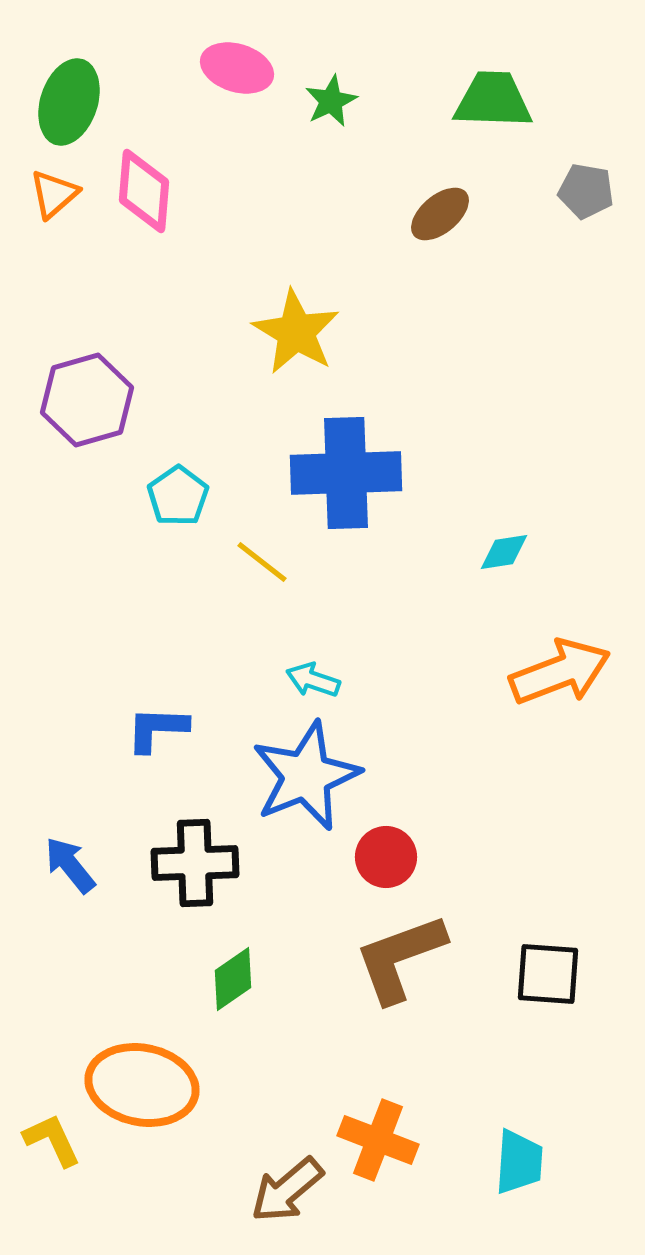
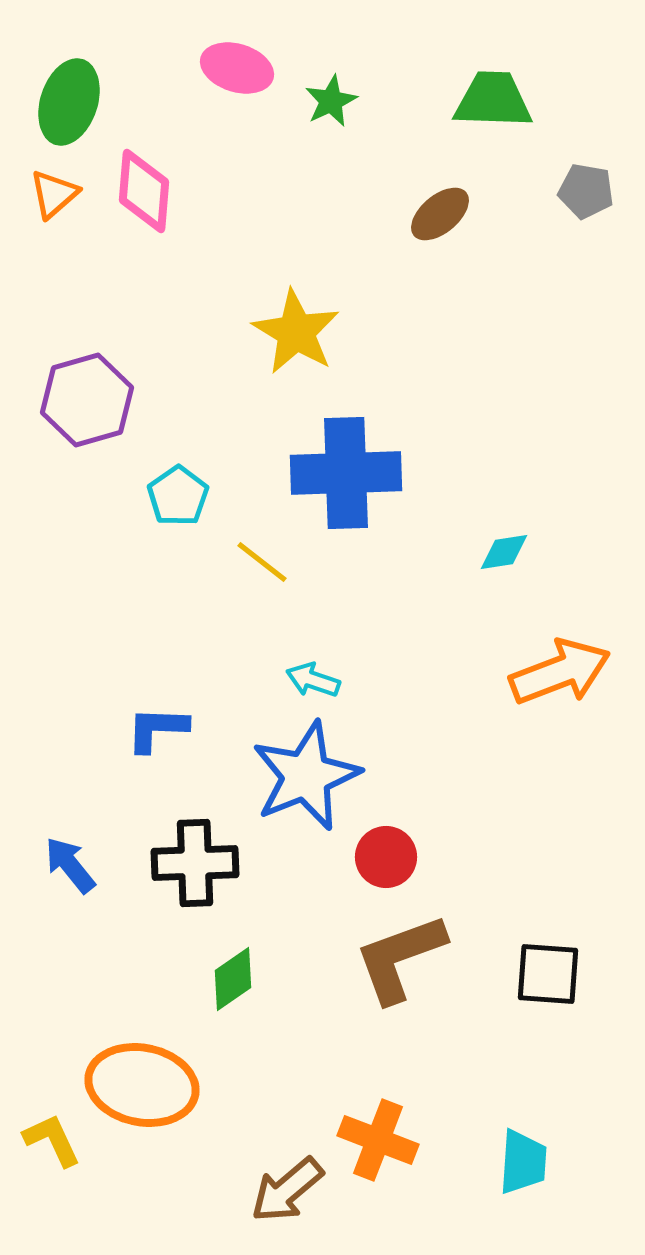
cyan trapezoid: moved 4 px right
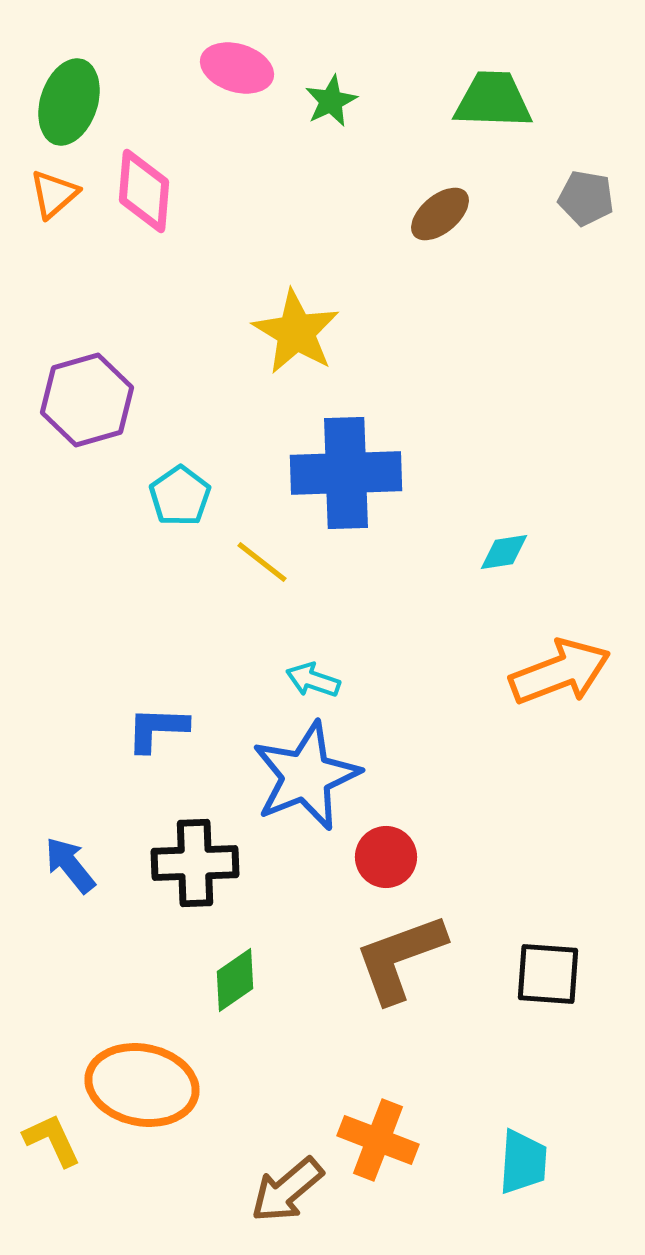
gray pentagon: moved 7 px down
cyan pentagon: moved 2 px right
green diamond: moved 2 px right, 1 px down
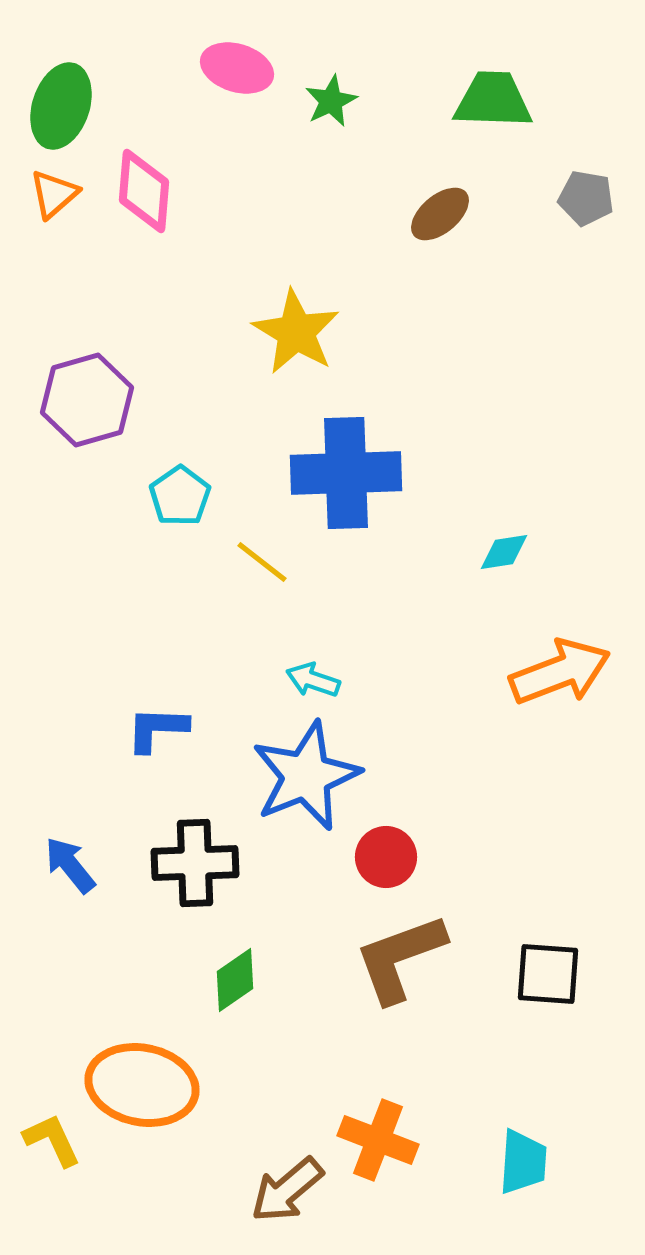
green ellipse: moved 8 px left, 4 px down
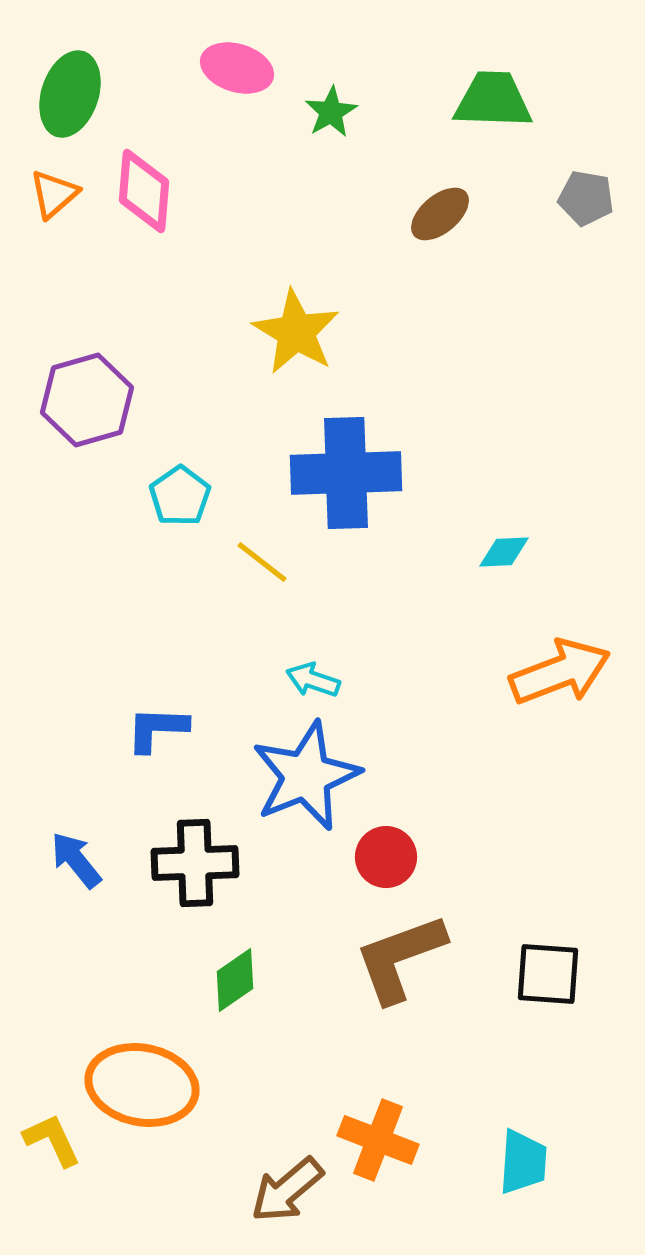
green star: moved 11 px down; rotated 4 degrees counterclockwise
green ellipse: moved 9 px right, 12 px up
cyan diamond: rotated 6 degrees clockwise
blue arrow: moved 6 px right, 5 px up
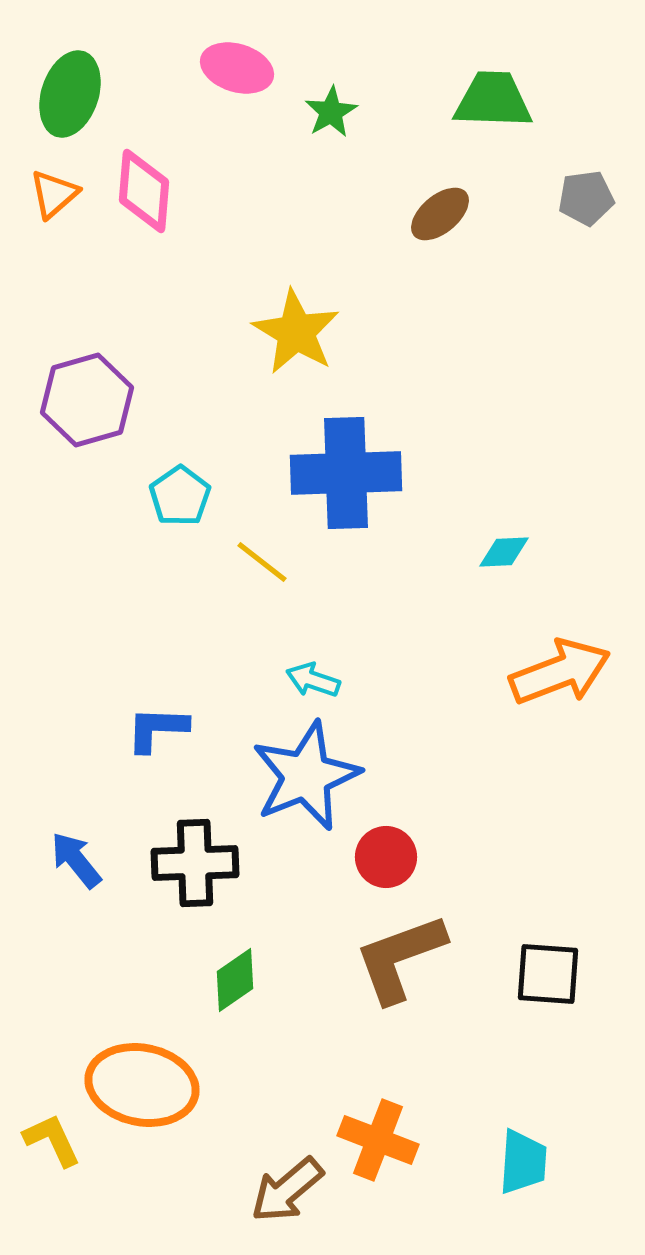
gray pentagon: rotated 18 degrees counterclockwise
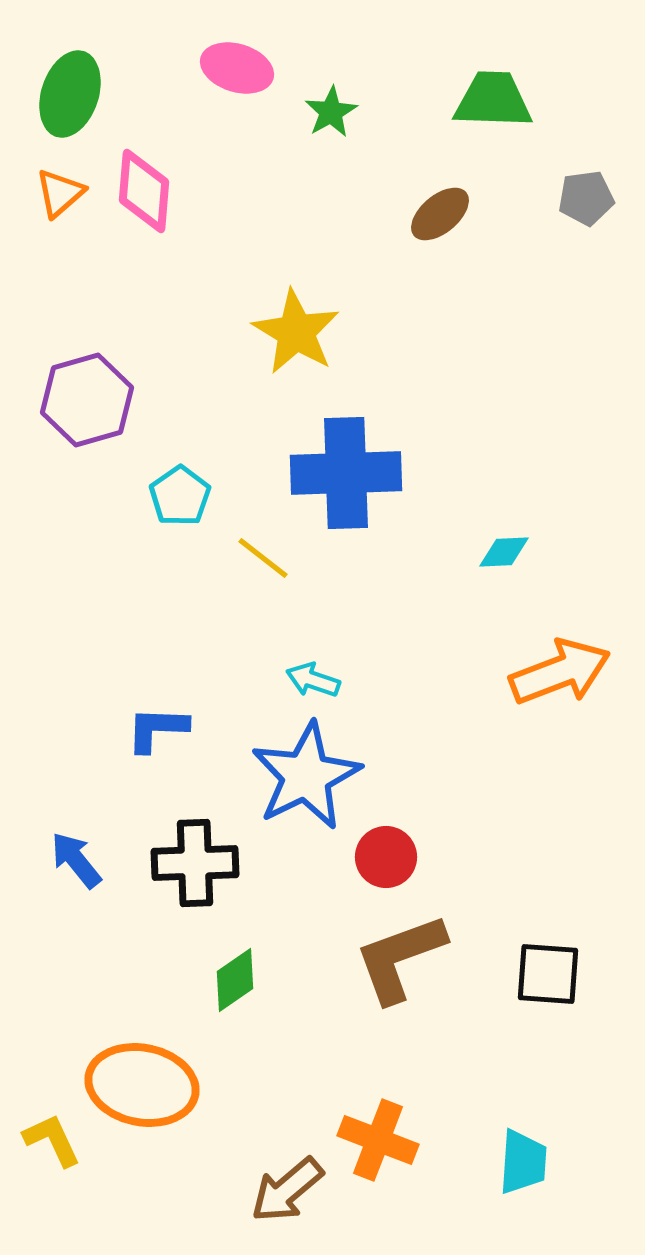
orange triangle: moved 6 px right, 1 px up
yellow line: moved 1 px right, 4 px up
blue star: rotated 4 degrees counterclockwise
